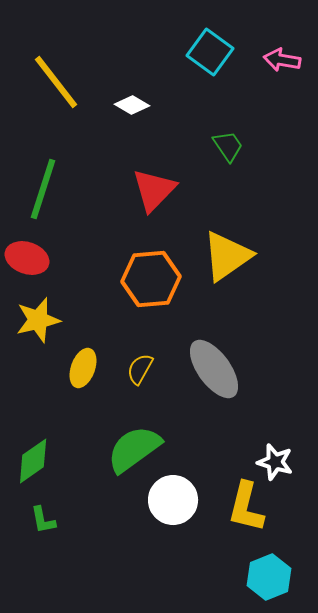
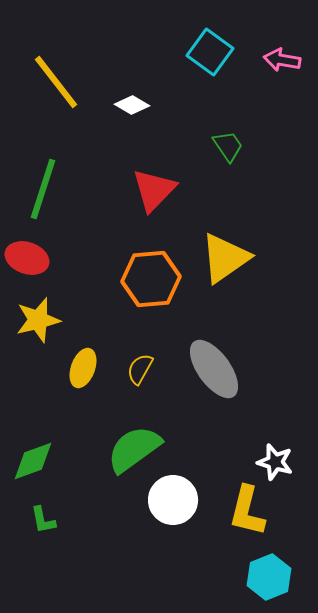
yellow triangle: moved 2 px left, 2 px down
green diamond: rotated 15 degrees clockwise
yellow L-shape: moved 1 px right, 4 px down
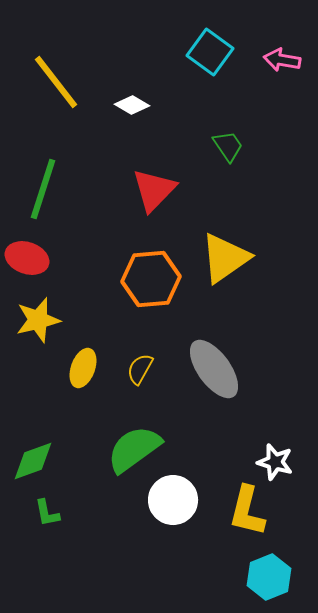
green L-shape: moved 4 px right, 7 px up
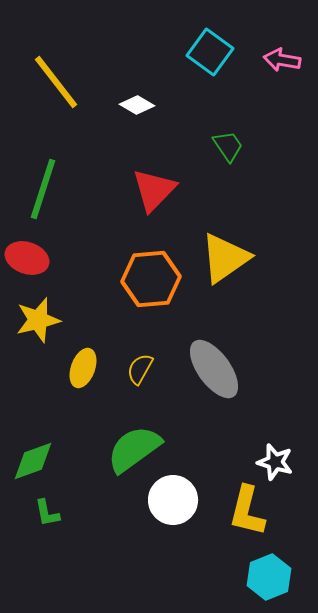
white diamond: moved 5 px right
